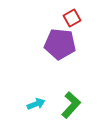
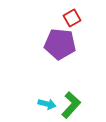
cyan arrow: moved 11 px right; rotated 36 degrees clockwise
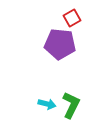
green L-shape: rotated 16 degrees counterclockwise
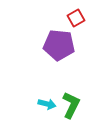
red square: moved 4 px right
purple pentagon: moved 1 px left, 1 px down
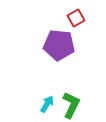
cyan arrow: rotated 72 degrees counterclockwise
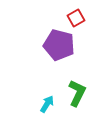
purple pentagon: rotated 8 degrees clockwise
green L-shape: moved 6 px right, 12 px up
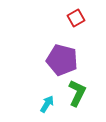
purple pentagon: moved 3 px right, 15 px down
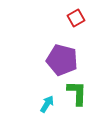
green L-shape: rotated 24 degrees counterclockwise
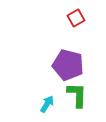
purple pentagon: moved 6 px right, 5 px down
green L-shape: moved 2 px down
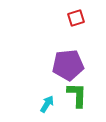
red square: rotated 12 degrees clockwise
purple pentagon: rotated 20 degrees counterclockwise
